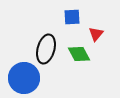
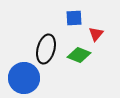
blue square: moved 2 px right, 1 px down
green diamond: moved 1 px down; rotated 40 degrees counterclockwise
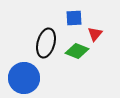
red triangle: moved 1 px left
black ellipse: moved 6 px up
green diamond: moved 2 px left, 4 px up
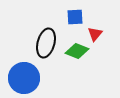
blue square: moved 1 px right, 1 px up
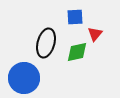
green diamond: moved 1 px down; rotated 35 degrees counterclockwise
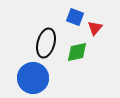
blue square: rotated 24 degrees clockwise
red triangle: moved 6 px up
blue circle: moved 9 px right
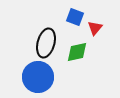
blue circle: moved 5 px right, 1 px up
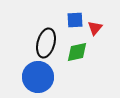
blue square: moved 3 px down; rotated 24 degrees counterclockwise
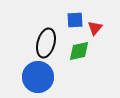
green diamond: moved 2 px right, 1 px up
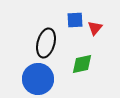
green diamond: moved 3 px right, 13 px down
blue circle: moved 2 px down
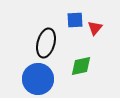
green diamond: moved 1 px left, 2 px down
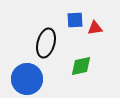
red triangle: rotated 42 degrees clockwise
blue circle: moved 11 px left
